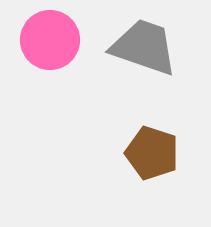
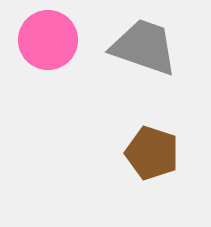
pink circle: moved 2 px left
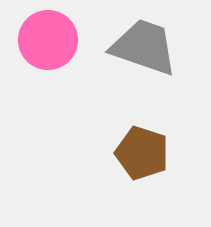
brown pentagon: moved 10 px left
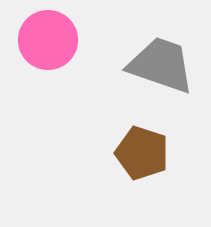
gray trapezoid: moved 17 px right, 18 px down
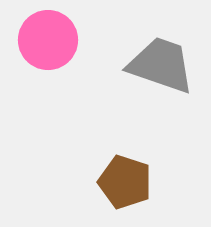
brown pentagon: moved 17 px left, 29 px down
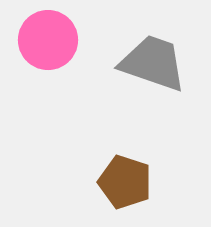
gray trapezoid: moved 8 px left, 2 px up
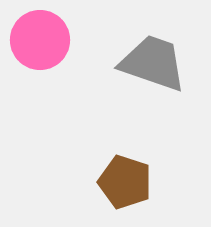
pink circle: moved 8 px left
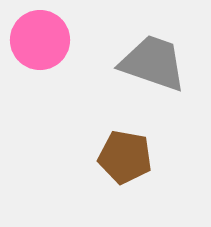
brown pentagon: moved 25 px up; rotated 8 degrees counterclockwise
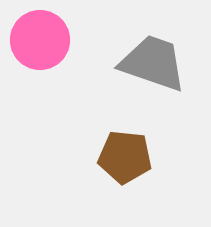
brown pentagon: rotated 4 degrees counterclockwise
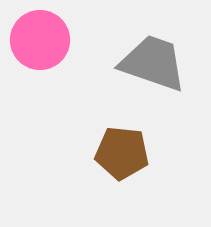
brown pentagon: moved 3 px left, 4 px up
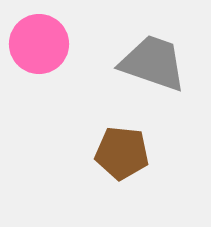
pink circle: moved 1 px left, 4 px down
